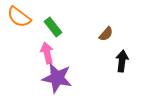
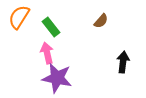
orange semicircle: rotated 85 degrees clockwise
green rectangle: moved 2 px left
brown semicircle: moved 5 px left, 13 px up
black arrow: moved 1 px right, 1 px down
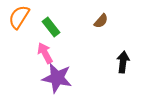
pink arrow: moved 2 px left; rotated 15 degrees counterclockwise
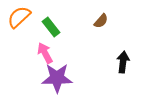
orange semicircle: rotated 15 degrees clockwise
purple star: rotated 12 degrees counterclockwise
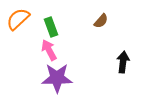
orange semicircle: moved 1 px left, 2 px down
green rectangle: rotated 18 degrees clockwise
pink arrow: moved 4 px right, 3 px up
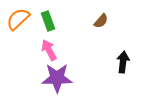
green rectangle: moved 3 px left, 6 px up
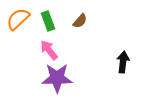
brown semicircle: moved 21 px left
pink arrow: rotated 10 degrees counterclockwise
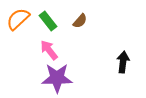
green rectangle: rotated 18 degrees counterclockwise
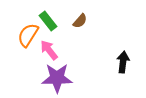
orange semicircle: moved 10 px right, 16 px down; rotated 15 degrees counterclockwise
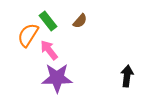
black arrow: moved 4 px right, 14 px down
